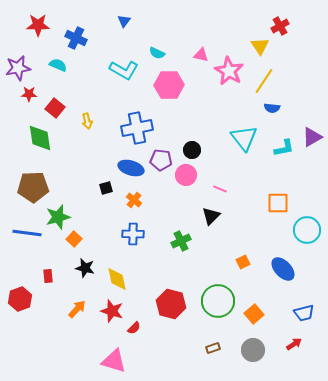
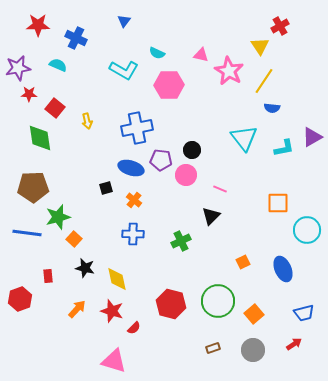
blue ellipse at (283, 269): rotated 20 degrees clockwise
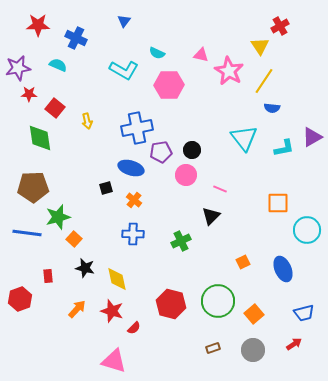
purple pentagon at (161, 160): moved 8 px up; rotated 15 degrees counterclockwise
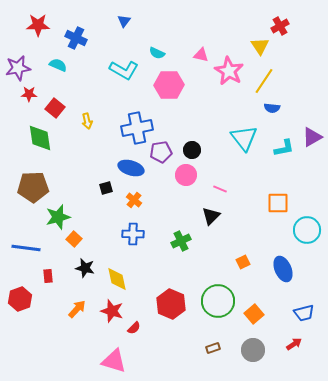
blue line at (27, 233): moved 1 px left, 15 px down
red hexagon at (171, 304): rotated 8 degrees clockwise
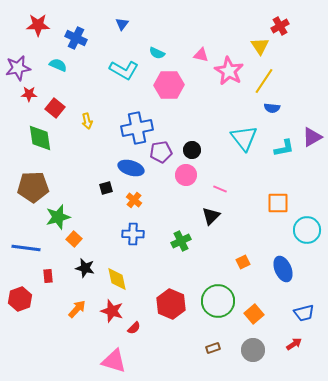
blue triangle at (124, 21): moved 2 px left, 3 px down
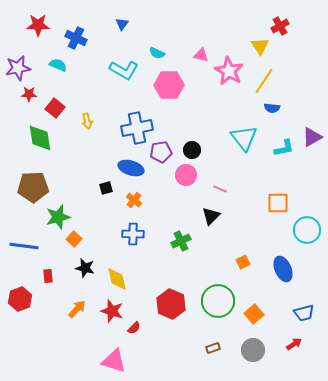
blue line at (26, 248): moved 2 px left, 2 px up
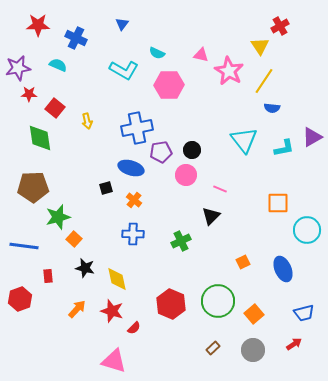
cyan triangle at (244, 138): moved 2 px down
brown rectangle at (213, 348): rotated 24 degrees counterclockwise
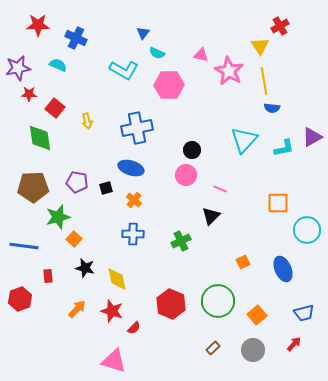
blue triangle at (122, 24): moved 21 px right, 9 px down
yellow line at (264, 81): rotated 44 degrees counterclockwise
cyan triangle at (244, 140): rotated 20 degrees clockwise
purple pentagon at (161, 152): moved 84 px left, 30 px down; rotated 20 degrees clockwise
orange square at (254, 314): moved 3 px right, 1 px down
red arrow at (294, 344): rotated 14 degrees counterclockwise
